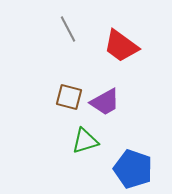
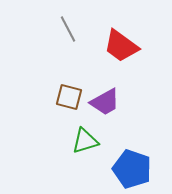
blue pentagon: moved 1 px left
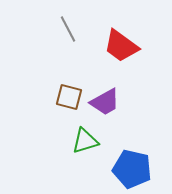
blue pentagon: rotated 6 degrees counterclockwise
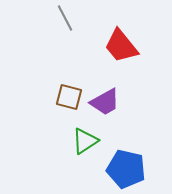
gray line: moved 3 px left, 11 px up
red trapezoid: rotated 15 degrees clockwise
green triangle: rotated 16 degrees counterclockwise
blue pentagon: moved 6 px left
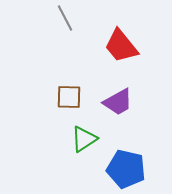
brown square: rotated 12 degrees counterclockwise
purple trapezoid: moved 13 px right
green triangle: moved 1 px left, 2 px up
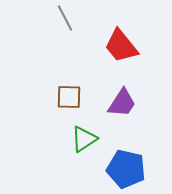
purple trapezoid: moved 4 px right, 1 px down; rotated 28 degrees counterclockwise
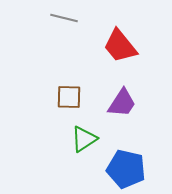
gray line: moved 1 px left; rotated 48 degrees counterclockwise
red trapezoid: moved 1 px left
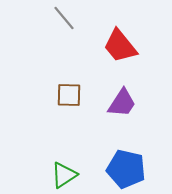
gray line: rotated 36 degrees clockwise
brown square: moved 2 px up
green triangle: moved 20 px left, 36 px down
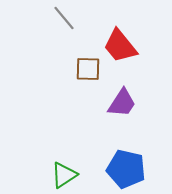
brown square: moved 19 px right, 26 px up
